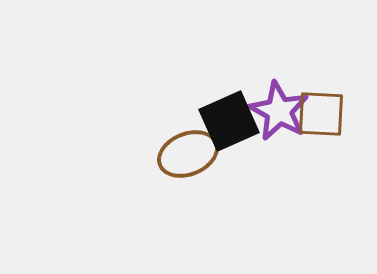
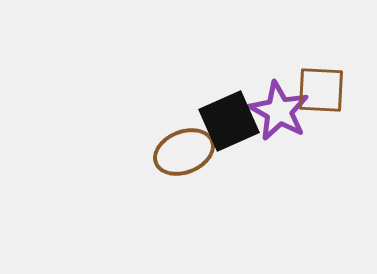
brown square: moved 24 px up
brown ellipse: moved 4 px left, 2 px up
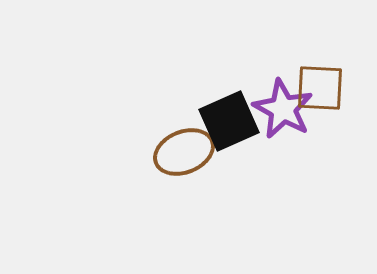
brown square: moved 1 px left, 2 px up
purple star: moved 4 px right, 2 px up
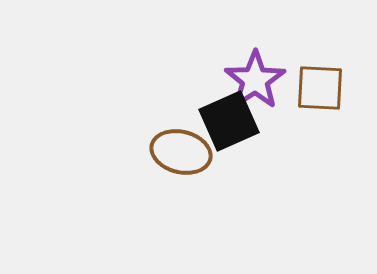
purple star: moved 28 px left, 29 px up; rotated 10 degrees clockwise
brown ellipse: moved 3 px left; rotated 36 degrees clockwise
